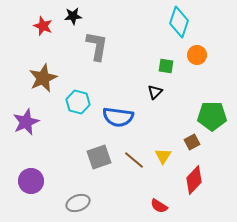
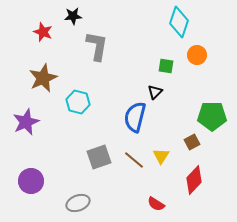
red star: moved 6 px down
blue semicircle: moved 17 px right; rotated 96 degrees clockwise
yellow triangle: moved 2 px left
red semicircle: moved 3 px left, 2 px up
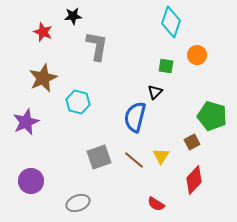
cyan diamond: moved 8 px left
green pentagon: rotated 16 degrees clockwise
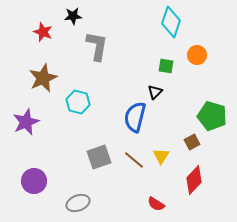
purple circle: moved 3 px right
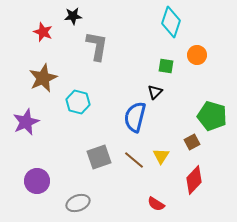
purple circle: moved 3 px right
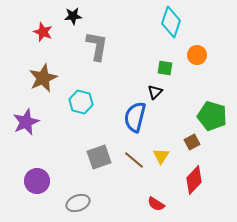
green square: moved 1 px left, 2 px down
cyan hexagon: moved 3 px right
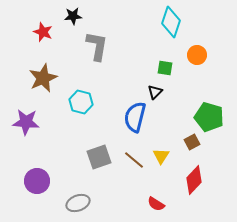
green pentagon: moved 3 px left, 1 px down
purple star: rotated 28 degrees clockwise
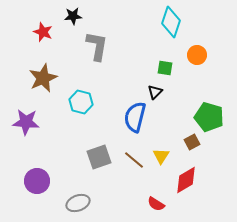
red diamond: moved 8 px left; rotated 16 degrees clockwise
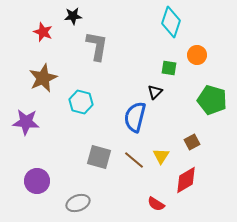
green square: moved 4 px right
green pentagon: moved 3 px right, 17 px up
gray square: rotated 35 degrees clockwise
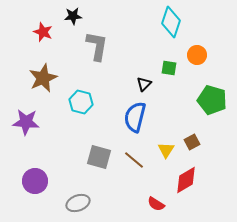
black triangle: moved 11 px left, 8 px up
yellow triangle: moved 5 px right, 6 px up
purple circle: moved 2 px left
